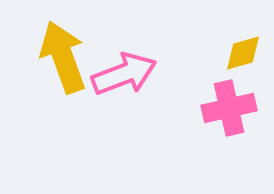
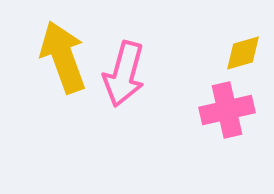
pink arrow: rotated 126 degrees clockwise
pink cross: moved 2 px left, 2 px down
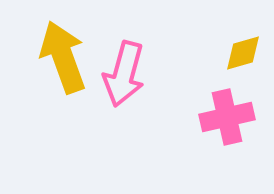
pink cross: moved 7 px down
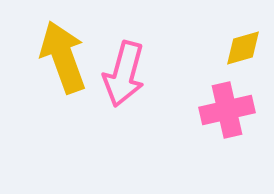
yellow diamond: moved 5 px up
pink cross: moved 7 px up
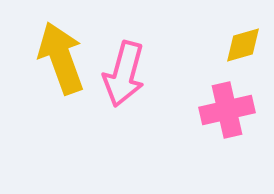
yellow diamond: moved 3 px up
yellow arrow: moved 2 px left, 1 px down
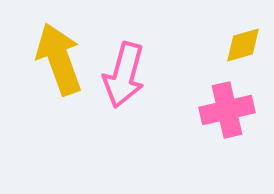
yellow arrow: moved 2 px left, 1 px down
pink arrow: moved 1 px down
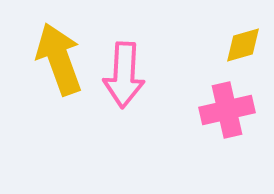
pink arrow: rotated 12 degrees counterclockwise
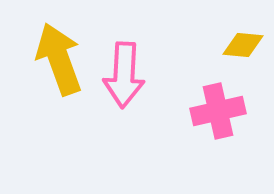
yellow diamond: rotated 21 degrees clockwise
pink cross: moved 9 px left, 1 px down
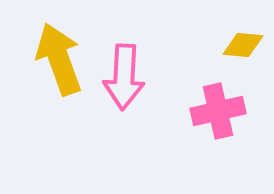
pink arrow: moved 2 px down
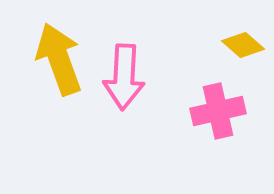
yellow diamond: rotated 36 degrees clockwise
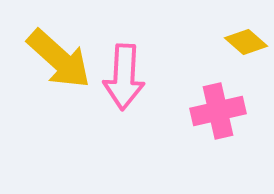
yellow diamond: moved 3 px right, 3 px up
yellow arrow: rotated 152 degrees clockwise
